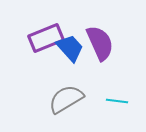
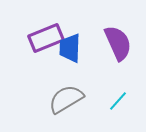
purple semicircle: moved 18 px right
blue trapezoid: rotated 136 degrees counterclockwise
cyan line: moved 1 px right; rotated 55 degrees counterclockwise
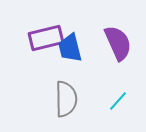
purple rectangle: rotated 8 degrees clockwise
blue trapezoid: rotated 16 degrees counterclockwise
gray semicircle: rotated 120 degrees clockwise
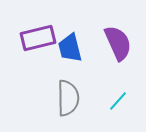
purple rectangle: moved 8 px left
gray semicircle: moved 2 px right, 1 px up
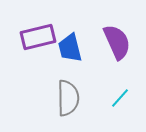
purple rectangle: moved 1 px up
purple semicircle: moved 1 px left, 1 px up
cyan line: moved 2 px right, 3 px up
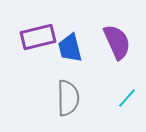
cyan line: moved 7 px right
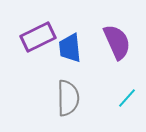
purple rectangle: rotated 12 degrees counterclockwise
blue trapezoid: rotated 8 degrees clockwise
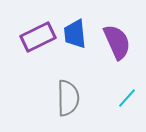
blue trapezoid: moved 5 px right, 14 px up
